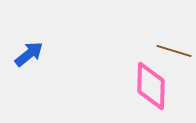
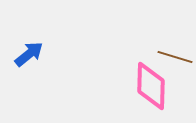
brown line: moved 1 px right, 6 px down
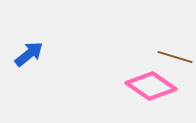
pink diamond: rotated 57 degrees counterclockwise
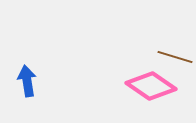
blue arrow: moved 2 px left, 27 px down; rotated 60 degrees counterclockwise
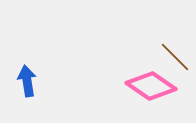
brown line: rotated 28 degrees clockwise
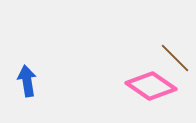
brown line: moved 1 px down
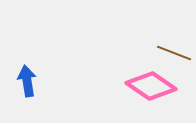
brown line: moved 1 px left, 5 px up; rotated 24 degrees counterclockwise
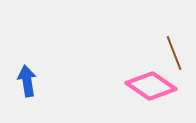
brown line: rotated 48 degrees clockwise
